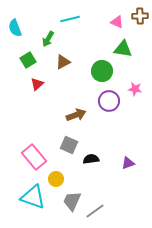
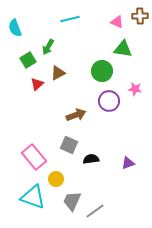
green arrow: moved 8 px down
brown triangle: moved 5 px left, 11 px down
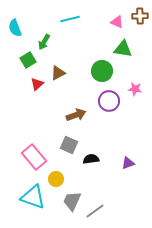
green arrow: moved 4 px left, 5 px up
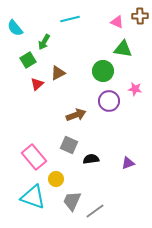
cyan semicircle: rotated 18 degrees counterclockwise
green circle: moved 1 px right
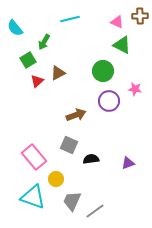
green triangle: moved 1 px left, 4 px up; rotated 18 degrees clockwise
red triangle: moved 3 px up
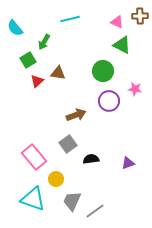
brown triangle: rotated 35 degrees clockwise
gray square: moved 1 px left, 1 px up; rotated 30 degrees clockwise
cyan triangle: moved 2 px down
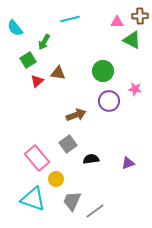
pink triangle: rotated 24 degrees counterclockwise
green triangle: moved 10 px right, 5 px up
pink rectangle: moved 3 px right, 1 px down
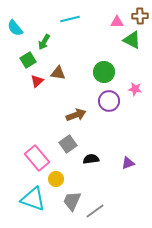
green circle: moved 1 px right, 1 px down
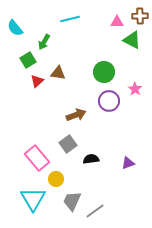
pink star: rotated 24 degrees clockwise
cyan triangle: rotated 40 degrees clockwise
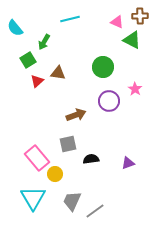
pink triangle: rotated 24 degrees clockwise
green circle: moved 1 px left, 5 px up
gray square: rotated 24 degrees clockwise
yellow circle: moved 1 px left, 5 px up
cyan triangle: moved 1 px up
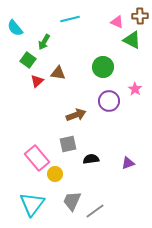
green square: rotated 21 degrees counterclockwise
cyan triangle: moved 1 px left, 6 px down; rotated 8 degrees clockwise
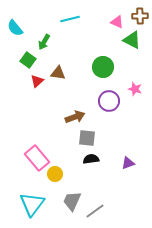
pink star: rotated 16 degrees counterclockwise
brown arrow: moved 1 px left, 2 px down
gray square: moved 19 px right, 6 px up; rotated 18 degrees clockwise
